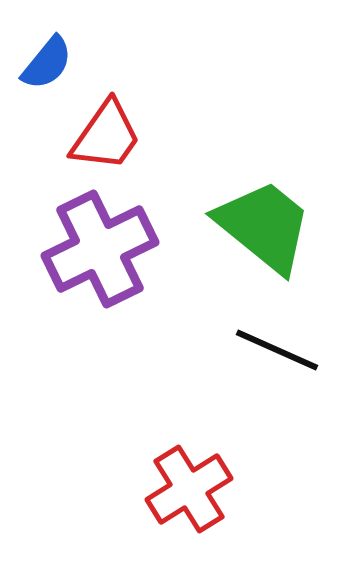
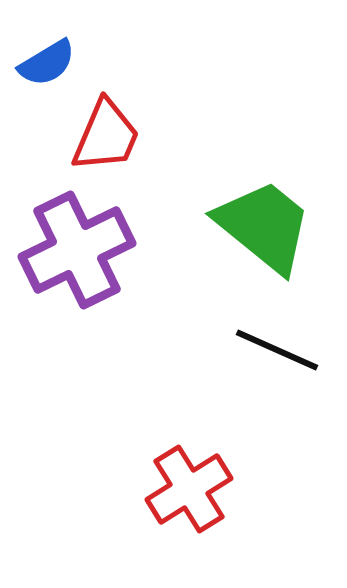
blue semicircle: rotated 20 degrees clockwise
red trapezoid: rotated 12 degrees counterclockwise
purple cross: moved 23 px left, 1 px down
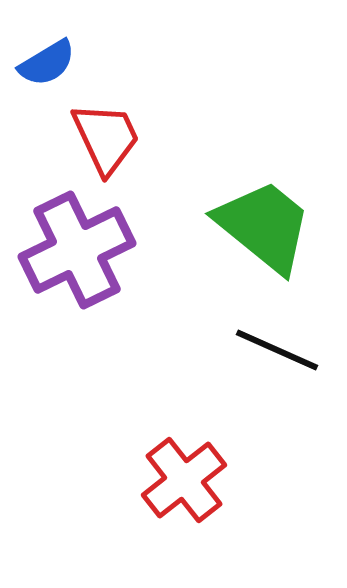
red trapezoid: moved 2 px down; rotated 48 degrees counterclockwise
red cross: moved 5 px left, 9 px up; rotated 6 degrees counterclockwise
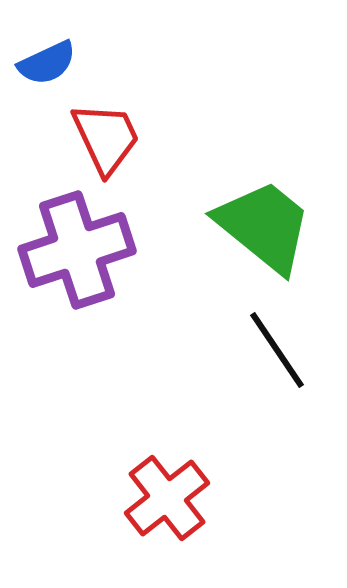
blue semicircle: rotated 6 degrees clockwise
purple cross: rotated 8 degrees clockwise
black line: rotated 32 degrees clockwise
red cross: moved 17 px left, 18 px down
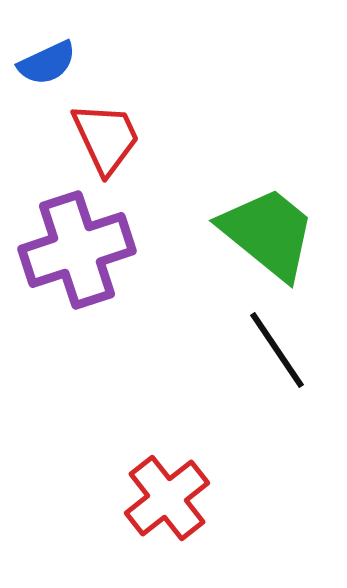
green trapezoid: moved 4 px right, 7 px down
